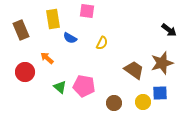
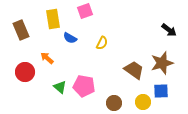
pink square: moved 2 px left; rotated 28 degrees counterclockwise
blue square: moved 1 px right, 2 px up
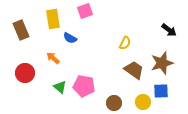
yellow semicircle: moved 23 px right
orange arrow: moved 6 px right
red circle: moved 1 px down
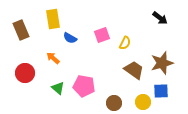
pink square: moved 17 px right, 24 px down
black arrow: moved 9 px left, 12 px up
green triangle: moved 2 px left, 1 px down
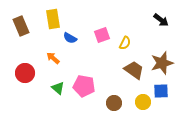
black arrow: moved 1 px right, 2 px down
brown rectangle: moved 4 px up
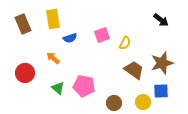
brown rectangle: moved 2 px right, 2 px up
blue semicircle: rotated 48 degrees counterclockwise
